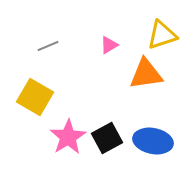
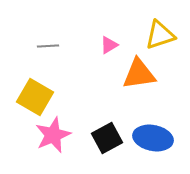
yellow triangle: moved 2 px left
gray line: rotated 20 degrees clockwise
orange triangle: moved 7 px left
pink star: moved 15 px left, 2 px up; rotated 9 degrees clockwise
blue ellipse: moved 3 px up
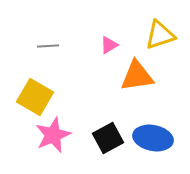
orange triangle: moved 2 px left, 2 px down
black square: moved 1 px right
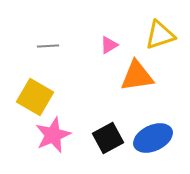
blue ellipse: rotated 36 degrees counterclockwise
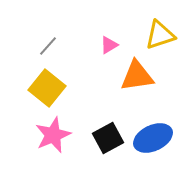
gray line: rotated 45 degrees counterclockwise
yellow square: moved 12 px right, 9 px up; rotated 9 degrees clockwise
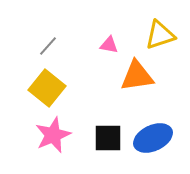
pink triangle: rotated 42 degrees clockwise
black square: rotated 28 degrees clockwise
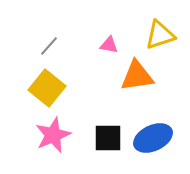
gray line: moved 1 px right
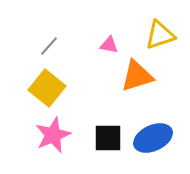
orange triangle: rotated 9 degrees counterclockwise
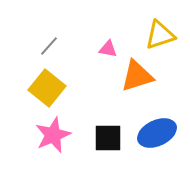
pink triangle: moved 1 px left, 4 px down
blue ellipse: moved 4 px right, 5 px up
